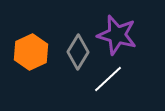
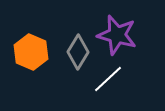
orange hexagon: rotated 12 degrees counterclockwise
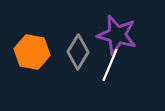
orange hexagon: moved 1 px right; rotated 12 degrees counterclockwise
white line: moved 2 px right, 14 px up; rotated 24 degrees counterclockwise
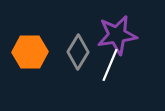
purple star: rotated 24 degrees counterclockwise
orange hexagon: moved 2 px left; rotated 12 degrees counterclockwise
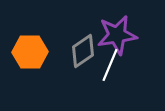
gray diamond: moved 5 px right, 1 px up; rotated 24 degrees clockwise
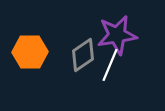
gray diamond: moved 4 px down
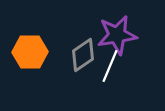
white line: moved 1 px down
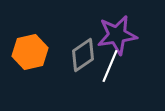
orange hexagon: rotated 12 degrees counterclockwise
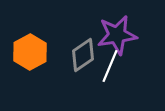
orange hexagon: rotated 16 degrees counterclockwise
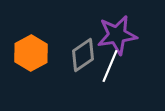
orange hexagon: moved 1 px right, 1 px down
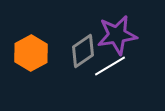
gray diamond: moved 4 px up
white line: rotated 36 degrees clockwise
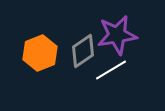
orange hexagon: moved 9 px right; rotated 8 degrees clockwise
white line: moved 1 px right, 4 px down
